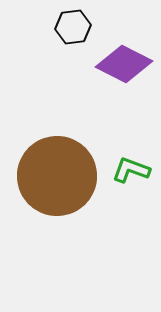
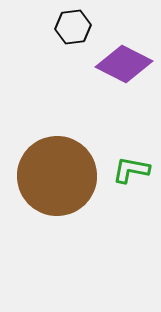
green L-shape: rotated 9 degrees counterclockwise
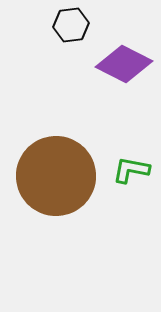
black hexagon: moved 2 px left, 2 px up
brown circle: moved 1 px left
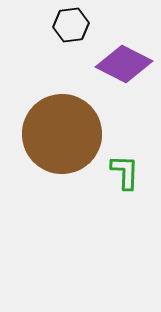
green L-shape: moved 6 px left, 2 px down; rotated 81 degrees clockwise
brown circle: moved 6 px right, 42 px up
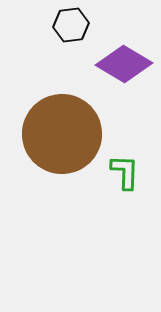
purple diamond: rotated 4 degrees clockwise
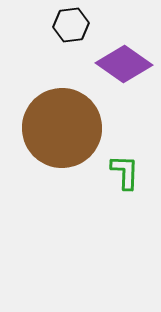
purple diamond: rotated 4 degrees clockwise
brown circle: moved 6 px up
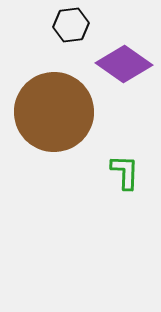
brown circle: moved 8 px left, 16 px up
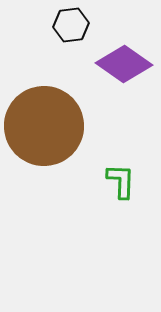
brown circle: moved 10 px left, 14 px down
green L-shape: moved 4 px left, 9 px down
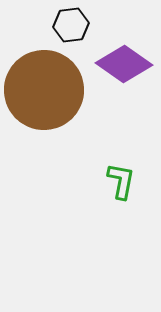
brown circle: moved 36 px up
green L-shape: rotated 9 degrees clockwise
